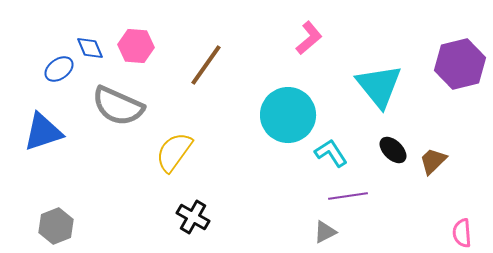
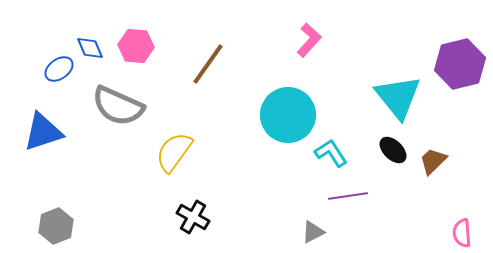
pink L-shape: moved 2 px down; rotated 8 degrees counterclockwise
brown line: moved 2 px right, 1 px up
cyan triangle: moved 19 px right, 11 px down
gray triangle: moved 12 px left
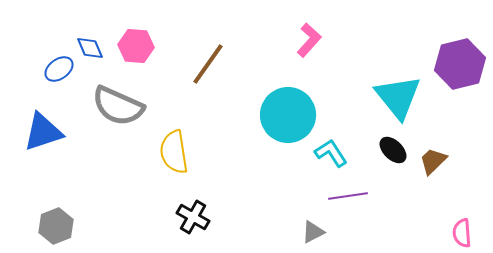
yellow semicircle: rotated 45 degrees counterclockwise
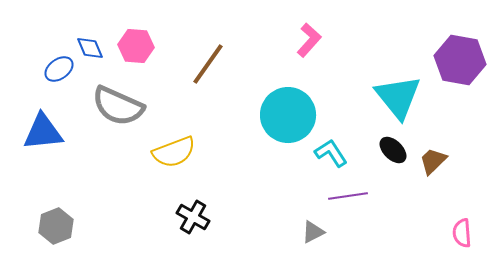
purple hexagon: moved 4 px up; rotated 24 degrees clockwise
blue triangle: rotated 12 degrees clockwise
yellow semicircle: rotated 102 degrees counterclockwise
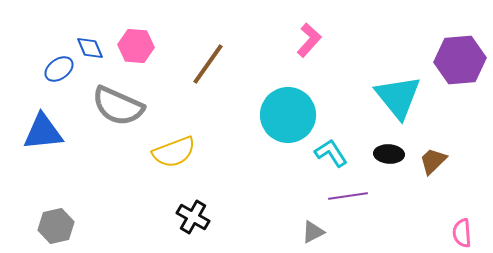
purple hexagon: rotated 15 degrees counterclockwise
black ellipse: moved 4 px left, 4 px down; rotated 40 degrees counterclockwise
gray hexagon: rotated 8 degrees clockwise
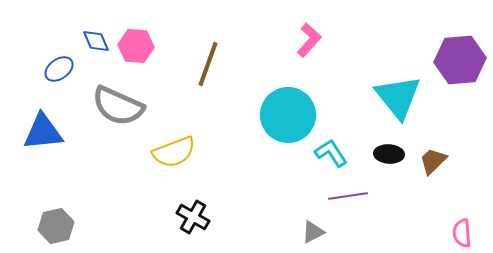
blue diamond: moved 6 px right, 7 px up
brown line: rotated 15 degrees counterclockwise
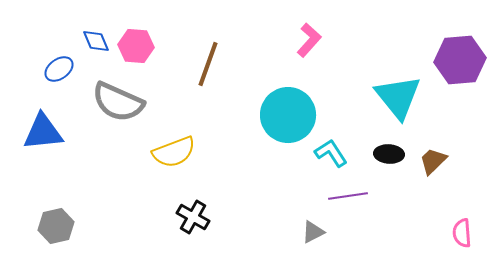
gray semicircle: moved 4 px up
